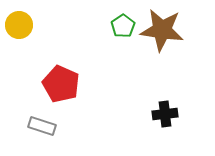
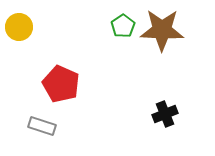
yellow circle: moved 2 px down
brown star: rotated 6 degrees counterclockwise
black cross: rotated 15 degrees counterclockwise
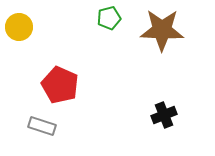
green pentagon: moved 14 px left, 8 px up; rotated 20 degrees clockwise
red pentagon: moved 1 px left, 1 px down
black cross: moved 1 px left, 1 px down
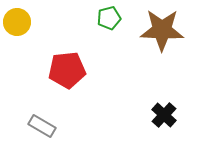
yellow circle: moved 2 px left, 5 px up
red pentagon: moved 7 px right, 15 px up; rotated 30 degrees counterclockwise
black cross: rotated 25 degrees counterclockwise
gray rectangle: rotated 12 degrees clockwise
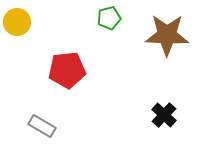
brown star: moved 5 px right, 5 px down
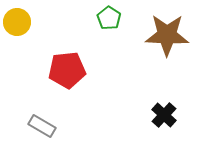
green pentagon: rotated 25 degrees counterclockwise
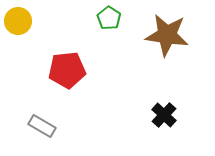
yellow circle: moved 1 px right, 1 px up
brown star: rotated 6 degrees clockwise
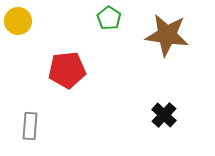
gray rectangle: moved 12 px left; rotated 64 degrees clockwise
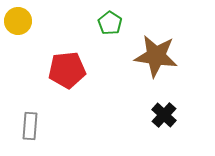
green pentagon: moved 1 px right, 5 px down
brown star: moved 11 px left, 21 px down
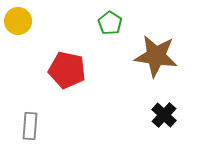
red pentagon: rotated 18 degrees clockwise
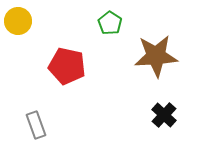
brown star: rotated 12 degrees counterclockwise
red pentagon: moved 4 px up
gray rectangle: moved 6 px right, 1 px up; rotated 24 degrees counterclockwise
